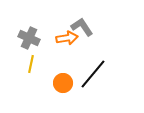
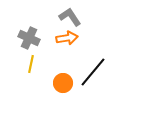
gray L-shape: moved 12 px left, 10 px up
black line: moved 2 px up
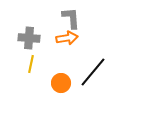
gray L-shape: moved 1 px right, 1 px down; rotated 30 degrees clockwise
gray cross: rotated 20 degrees counterclockwise
orange circle: moved 2 px left
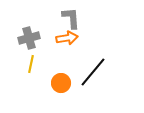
gray cross: rotated 20 degrees counterclockwise
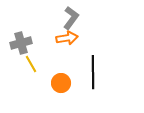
gray L-shape: rotated 40 degrees clockwise
gray cross: moved 8 px left, 5 px down
yellow line: rotated 42 degrees counterclockwise
black line: rotated 40 degrees counterclockwise
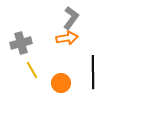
yellow line: moved 1 px right, 6 px down
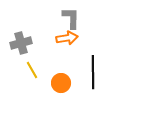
gray L-shape: rotated 35 degrees counterclockwise
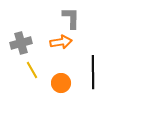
orange arrow: moved 6 px left, 4 px down
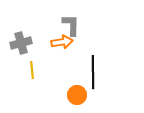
gray L-shape: moved 7 px down
orange arrow: moved 1 px right
yellow line: rotated 24 degrees clockwise
orange circle: moved 16 px right, 12 px down
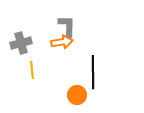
gray L-shape: moved 4 px left, 1 px down
